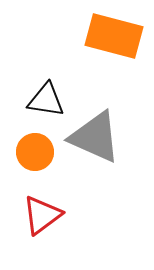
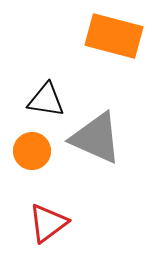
gray triangle: moved 1 px right, 1 px down
orange circle: moved 3 px left, 1 px up
red triangle: moved 6 px right, 8 px down
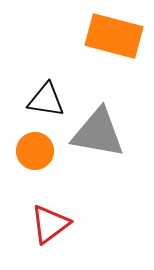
gray triangle: moved 2 px right, 5 px up; rotated 14 degrees counterclockwise
orange circle: moved 3 px right
red triangle: moved 2 px right, 1 px down
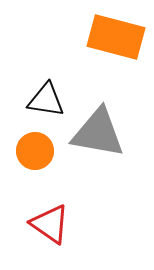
orange rectangle: moved 2 px right, 1 px down
red triangle: rotated 48 degrees counterclockwise
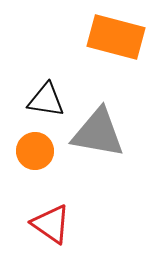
red triangle: moved 1 px right
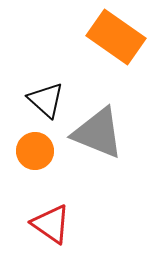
orange rectangle: rotated 20 degrees clockwise
black triangle: rotated 33 degrees clockwise
gray triangle: rotated 12 degrees clockwise
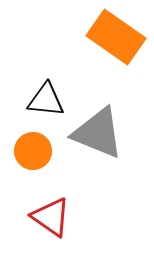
black triangle: rotated 36 degrees counterclockwise
orange circle: moved 2 px left
red triangle: moved 7 px up
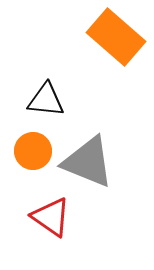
orange rectangle: rotated 6 degrees clockwise
gray triangle: moved 10 px left, 29 px down
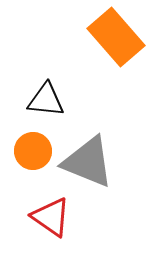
orange rectangle: rotated 8 degrees clockwise
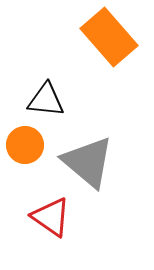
orange rectangle: moved 7 px left
orange circle: moved 8 px left, 6 px up
gray triangle: rotated 18 degrees clockwise
